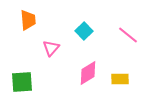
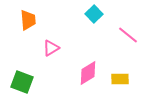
cyan square: moved 10 px right, 17 px up
pink triangle: rotated 18 degrees clockwise
green square: rotated 25 degrees clockwise
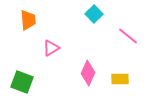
pink line: moved 1 px down
pink diamond: rotated 35 degrees counterclockwise
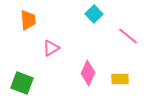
green square: moved 1 px down
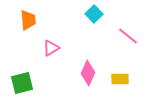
green square: rotated 35 degrees counterclockwise
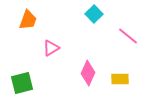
orange trapezoid: rotated 25 degrees clockwise
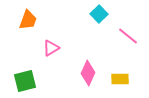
cyan square: moved 5 px right
green square: moved 3 px right, 2 px up
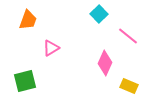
pink diamond: moved 17 px right, 10 px up
yellow rectangle: moved 9 px right, 7 px down; rotated 24 degrees clockwise
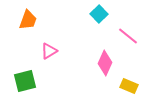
pink triangle: moved 2 px left, 3 px down
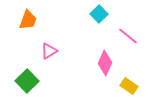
green square: moved 2 px right; rotated 30 degrees counterclockwise
yellow rectangle: rotated 12 degrees clockwise
